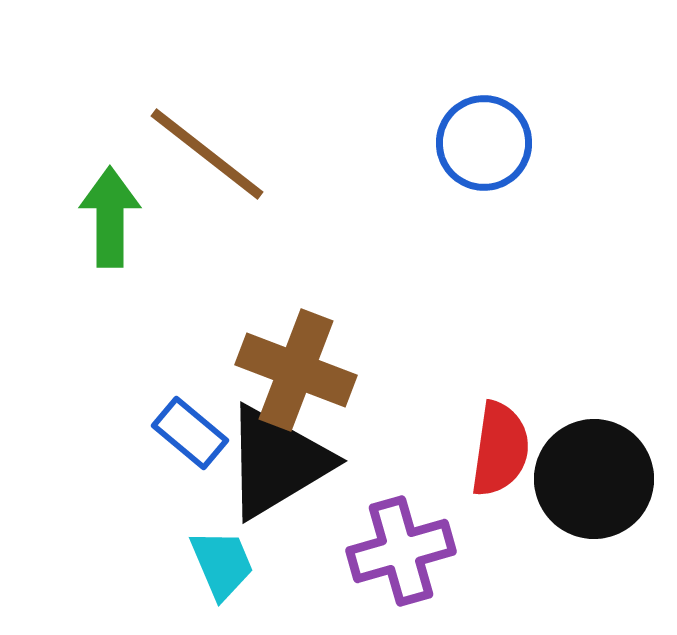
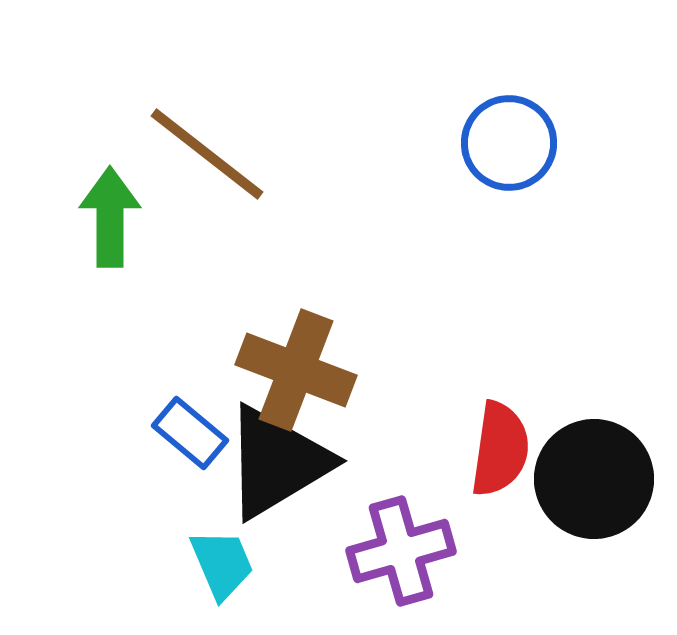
blue circle: moved 25 px right
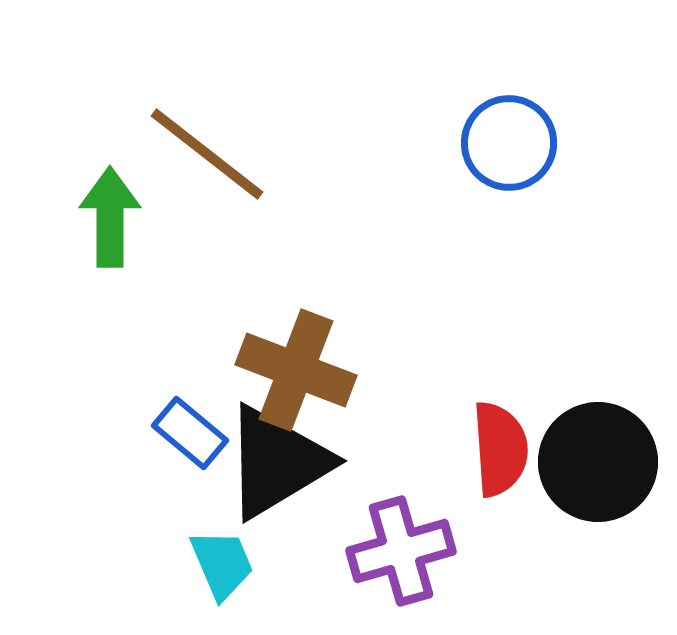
red semicircle: rotated 12 degrees counterclockwise
black circle: moved 4 px right, 17 px up
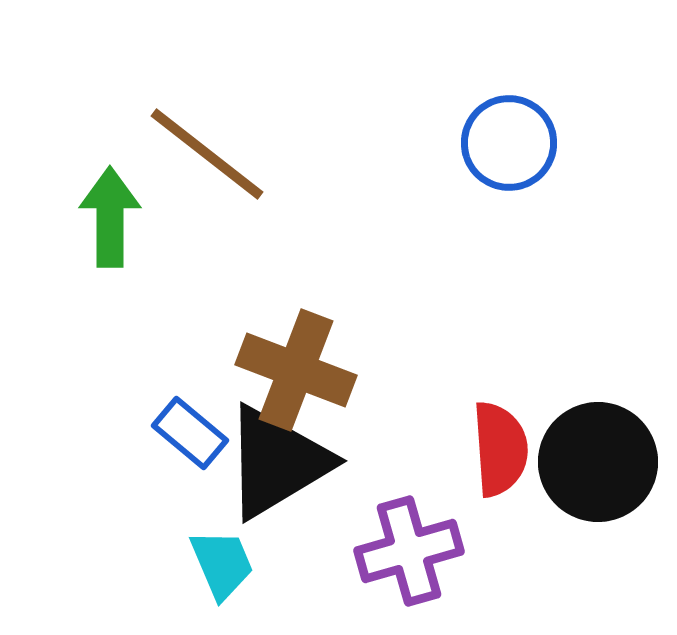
purple cross: moved 8 px right
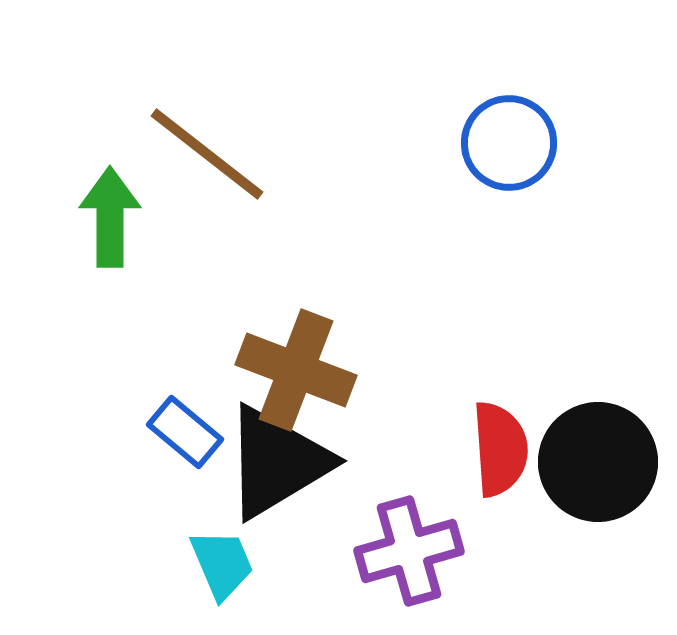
blue rectangle: moved 5 px left, 1 px up
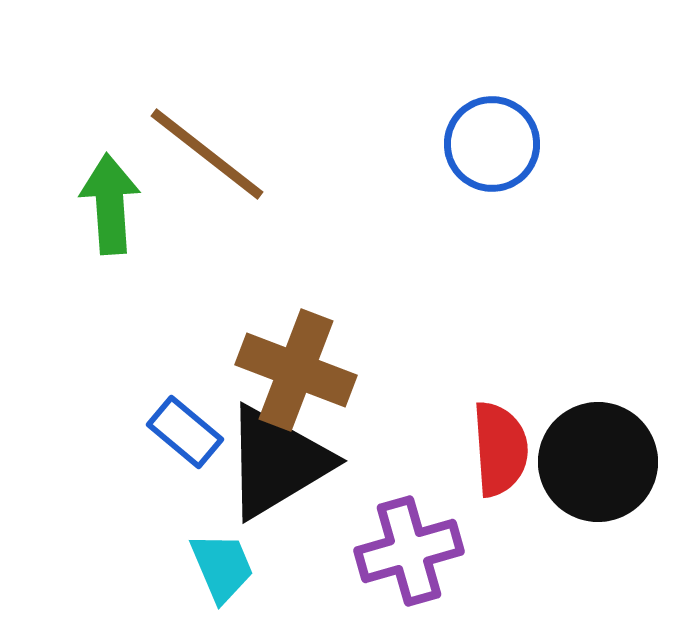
blue circle: moved 17 px left, 1 px down
green arrow: moved 13 px up; rotated 4 degrees counterclockwise
cyan trapezoid: moved 3 px down
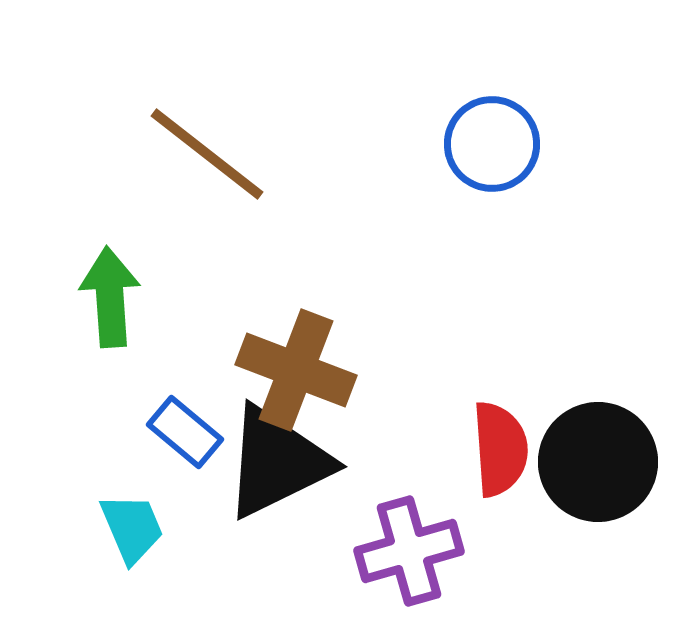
green arrow: moved 93 px down
black triangle: rotated 5 degrees clockwise
cyan trapezoid: moved 90 px left, 39 px up
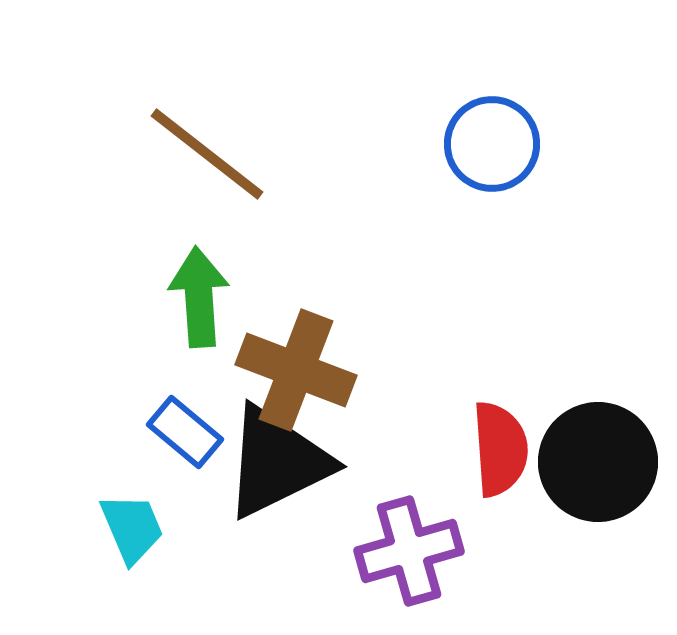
green arrow: moved 89 px right
